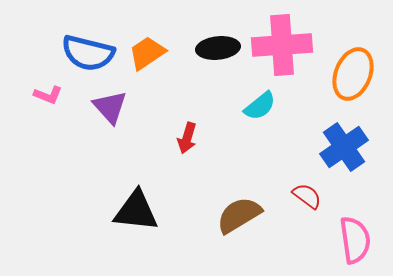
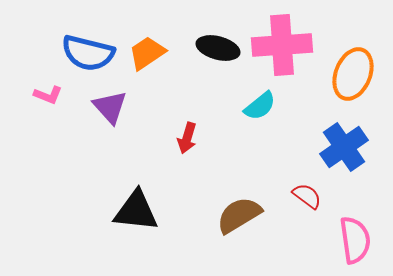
black ellipse: rotated 21 degrees clockwise
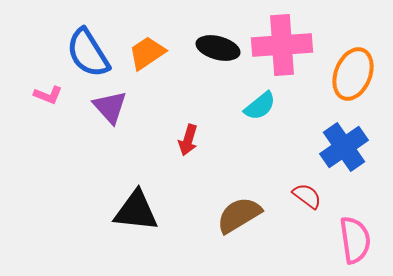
blue semicircle: rotated 44 degrees clockwise
red arrow: moved 1 px right, 2 px down
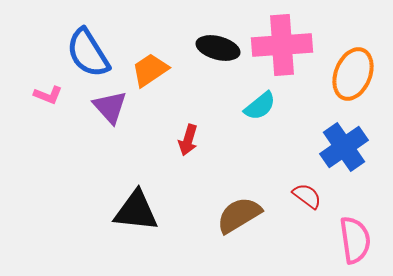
orange trapezoid: moved 3 px right, 17 px down
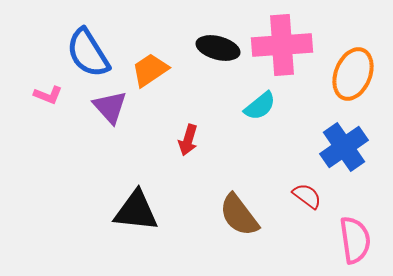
brown semicircle: rotated 96 degrees counterclockwise
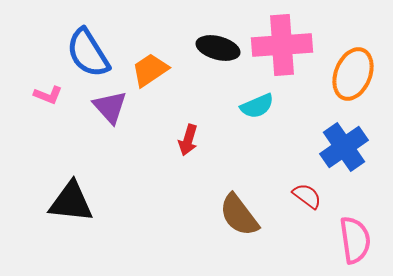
cyan semicircle: moved 3 px left; rotated 16 degrees clockwise
black triangle: moved 65 px left, 9 px up
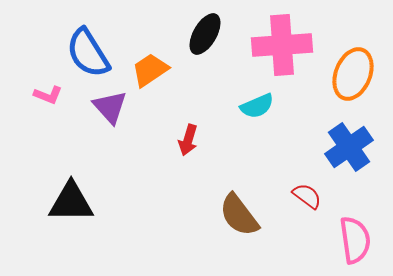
black ellipse: moved 13 px left, 14 px up; rotated 75 degrees counterclockwise
blue cross: moved 5 px right
black triangle: rotated 6 degrees counterclockwise
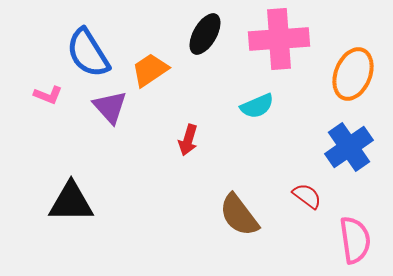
pink cross: moved 3 px left, 6 px up
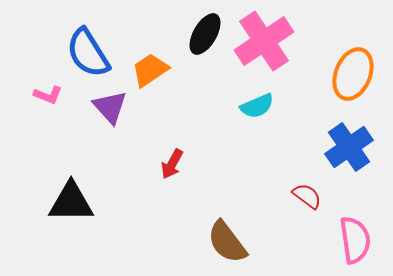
pink cross: moved 15 px left, 2 px down; rotated 30 degrees counterclockwise
red arrow: moved 16 px left, 24 px down; rotated 12 degrees clockwise
brown semicircle: moved 12 px left, 27 px down
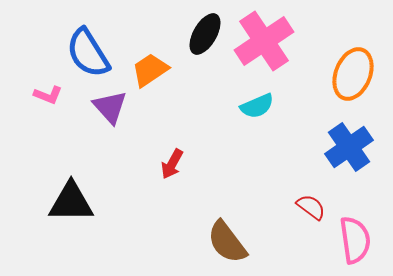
red semicircle: moved 4 px right, 11 px down
